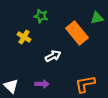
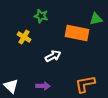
green triangle: moved 1 px left, 1 px down
orange rectangle: rotated 40 degrees counterclockwise
purple arrow: moved 1 px right, 2 px down
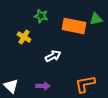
orange rectangle: moved 3 px left, 7 px up
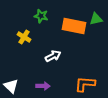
orange L-shape: rotated 15 degrees clockwise
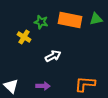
green star: moved 6 px down
orange rectangle: moved 4 px left, 6 px up
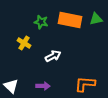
yellow cross: moved 6 px down
